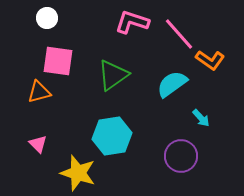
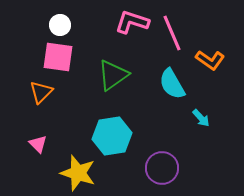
white circle: moved 13 px right, 7 px down
pink line: moved 7 px left, 1 px up; rotated 18 degrees clockwise
pink square: moved 4 px up
cyan semicircle: rotated 84 degrees counterclockwise
orange triangle: moved 2 px right; rotated 30 degrees counterclockwise
purple circle: moved 19 px left, 12 px down
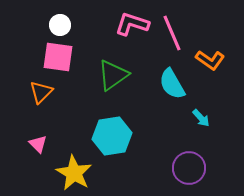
pink L-shape: moved 2 px down
purple circle: moved 27 px right
yellow star: moved 4 px left; rotated 12 degrees clockwise
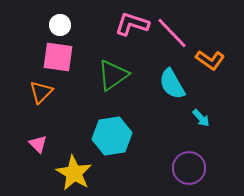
pink line: rotated 21 degrees counterclockwise
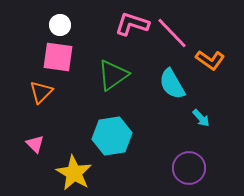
pink triangle: moved 3 px left
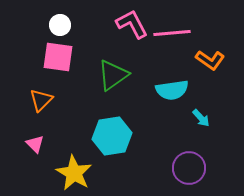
pink L-shape: rotated 44 degrees clockwise
pink line: rotated 51 degrees counterclockwise
cyan semicircle: moved 6 px down; rotated 68 degrees counterclockwise
orange triangle: moved 8 px down
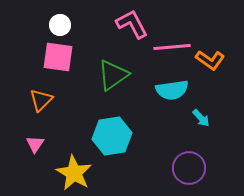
pink line: moved 14 px down
pink triangle: rotated 18 degrees clockwise
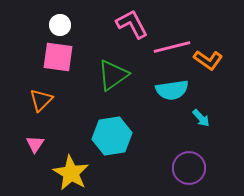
pink line: rotated 9 degrees counterclockwise
orange L-shape: moved 2 px left
yellow star: moved 3 px left
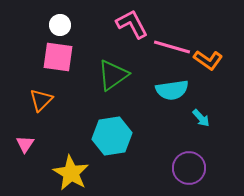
pink line: rotated 30 degrees clockwise
pink triangle: moved 10 px left
